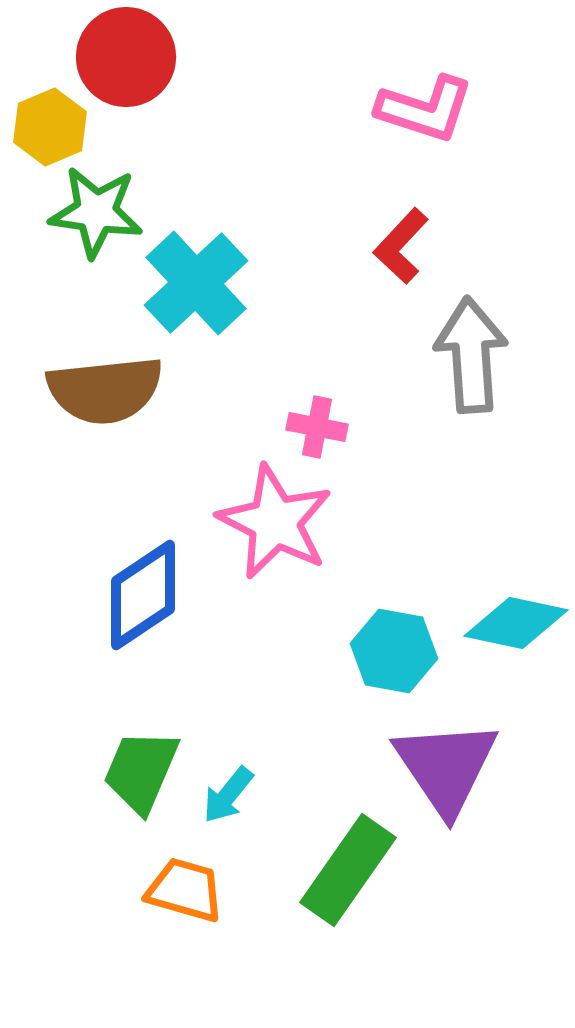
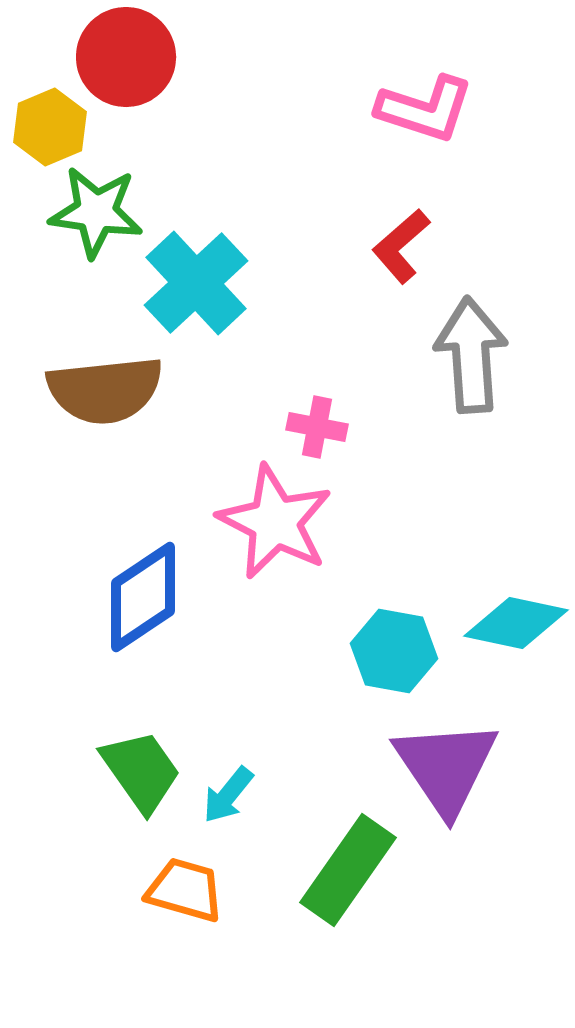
red L-shape: rotated 6 degrees clockwise
blue diamond: moved 2 px down
green trapezoid: rotated 122 degrees clockwise
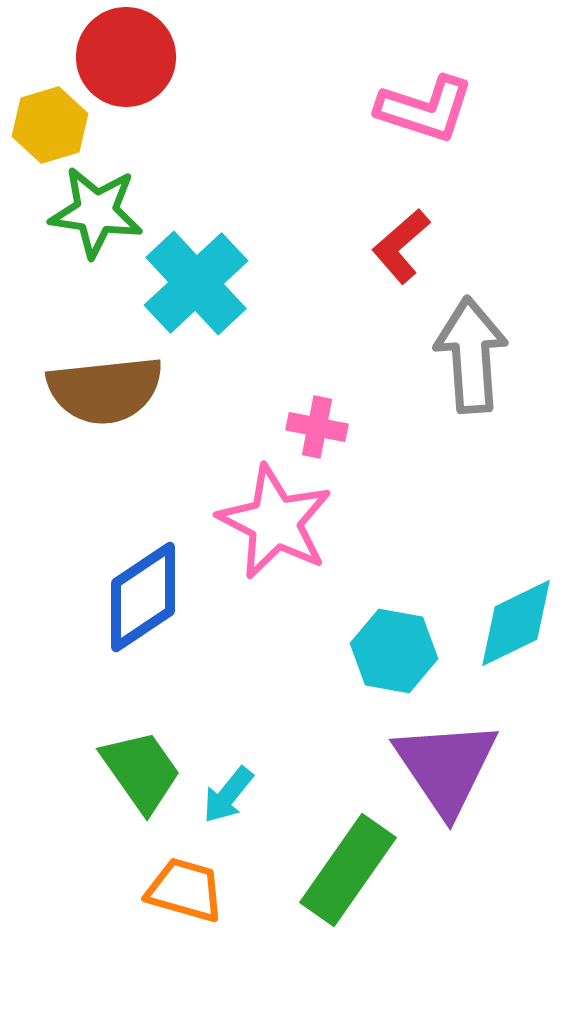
yellow hexagon: moved 2 px up; rotated 6 degrees clockwise
cyan diamond: rotated 38 degrees counterclockwise
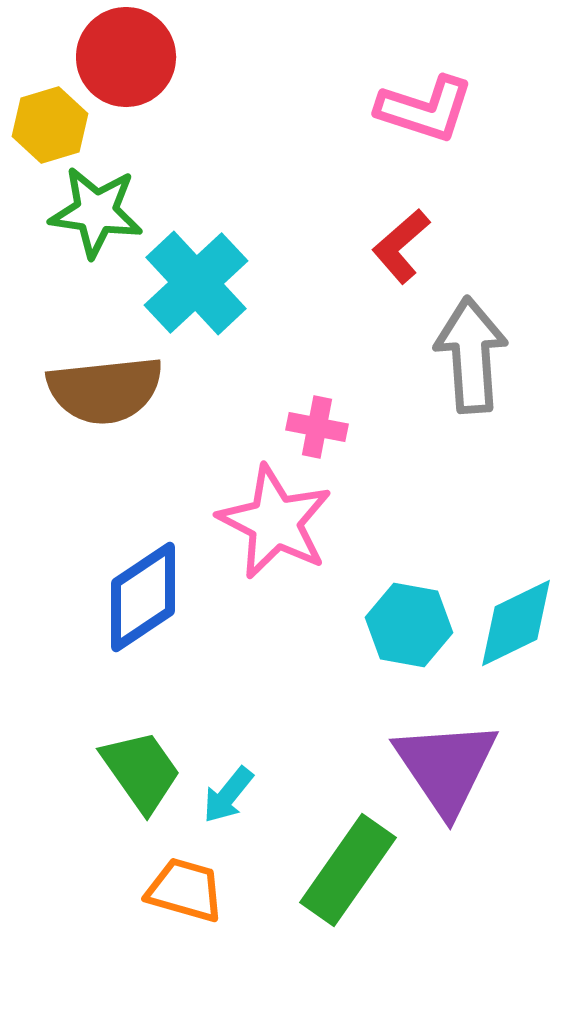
cyan hexagon: moved 15 px right, 26 px up
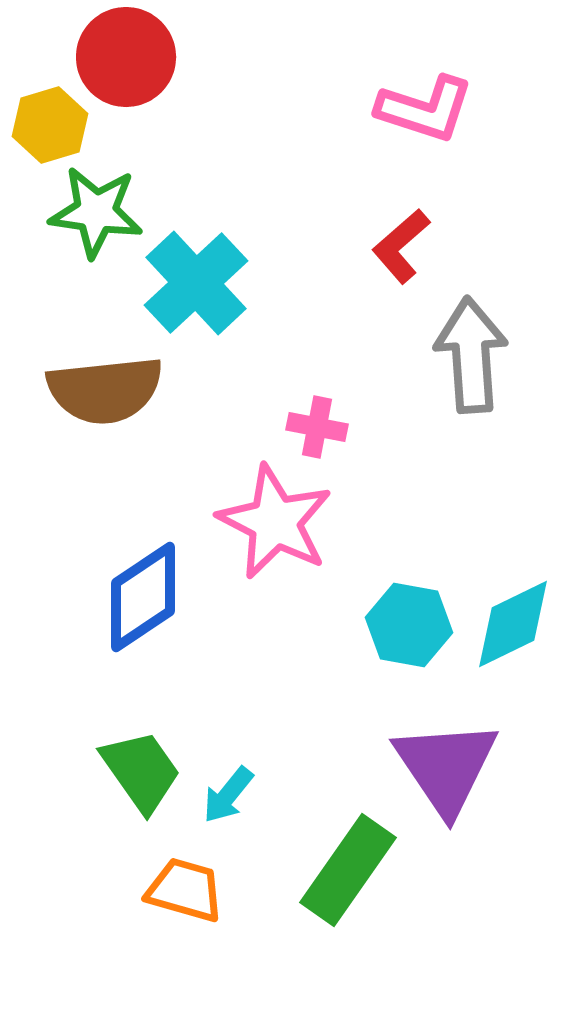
cyan diamond: moved 3 px left, 1 px down
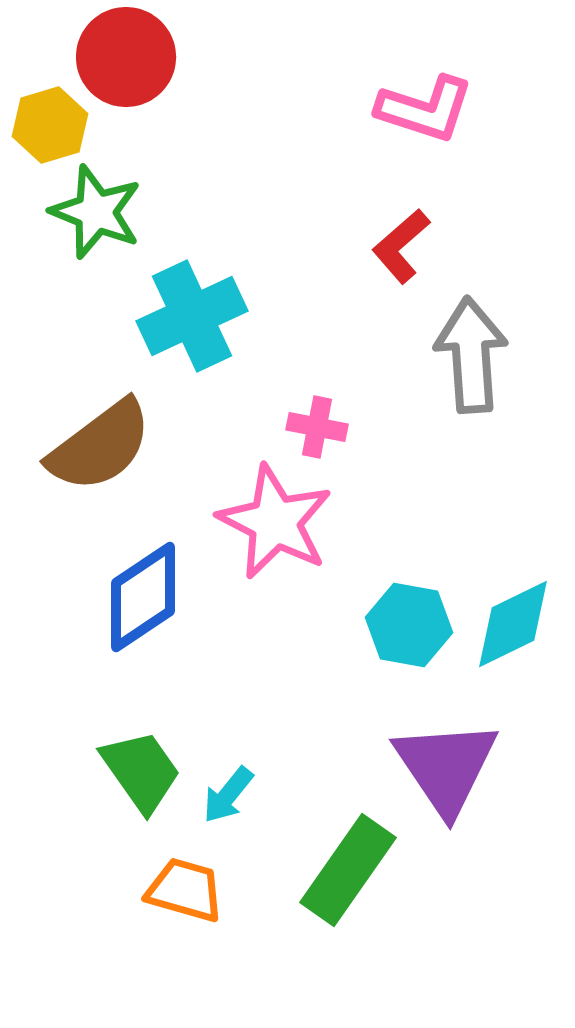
green star: rotated 14 degrees clockwise
cyan cross: moved 4 px left, 33 px down; rotated 18 degrees clockwise
brown semicircle: moved 5 px left, 56 px down; rotated 31 degrees counterclockwise
